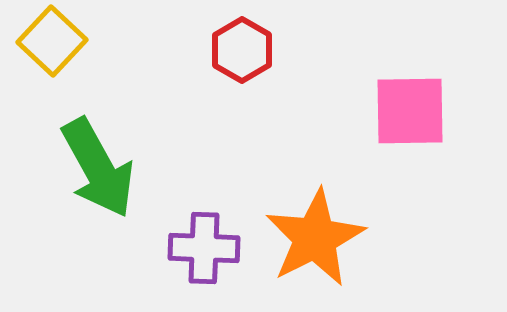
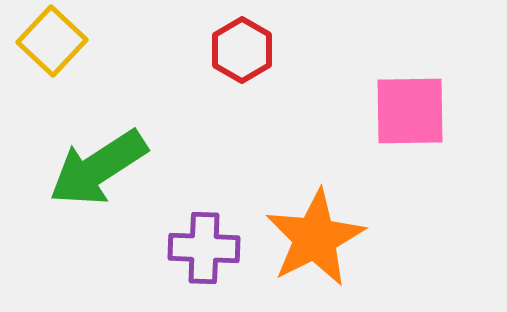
green arrow: rotated 86 degrees clockwise
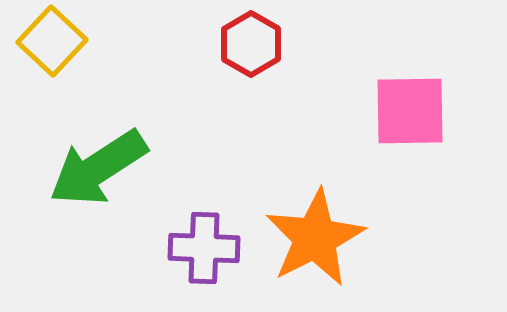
red hexagon: moved 9 px right, 6 px up
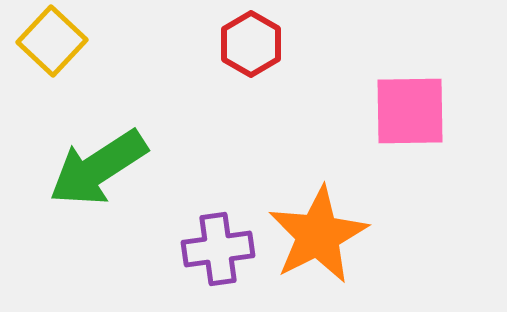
orange star: moved 3 px right, 3 px up
purple cross: moved 14 px right, 1 px down; rotated 10 degrees counterclockwise
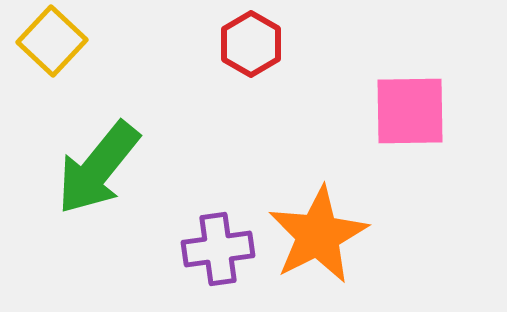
green arrow: rotated 18 degrees counterclockwise
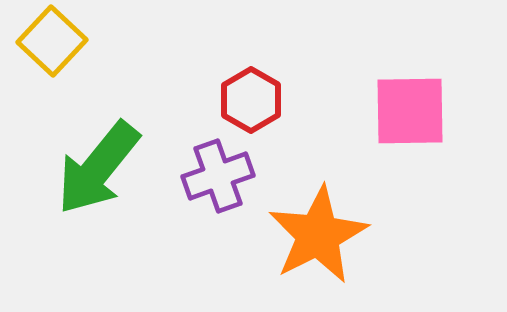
red hexagon: moved 56 px down
purple cross: moved 73 px up; rotated 12 degrees counterclockwise
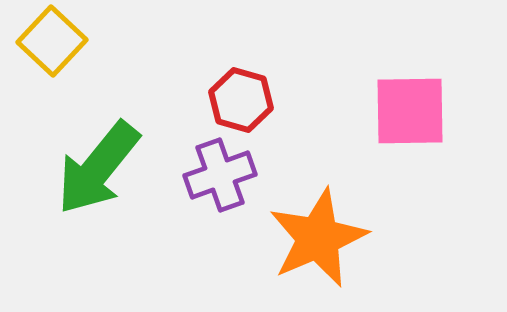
red hexagon: moved 10 px left; rotated 14 degrees counterclockwise
purple cross: moved 2 px right, 1 px up
orange star: moved 3 px down; rotated 4 degrees clockwise
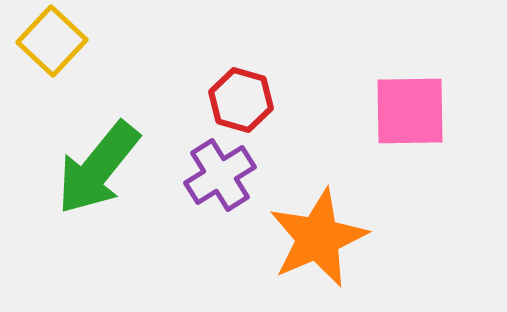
purple cross: rotated 12 degrees counterclockwise
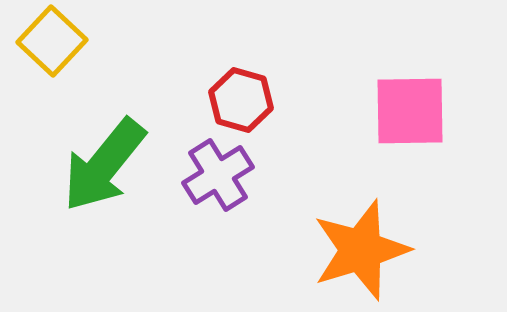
green arrow: moved 6 px right, 3 px up
purple cross: moved 2 px left
orange star: moved 43 px right, 12 px down; rotated 6 degrees clockwise
